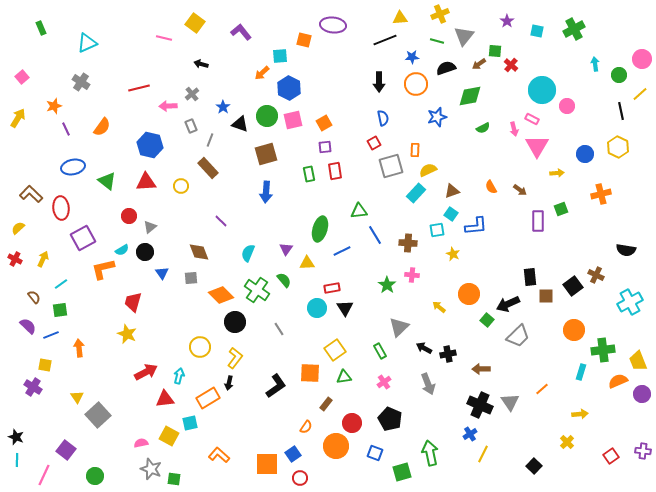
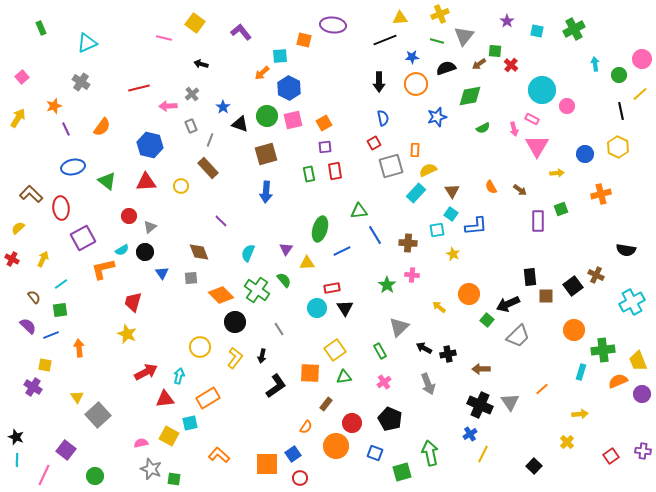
brown triangle at (452, 191): rotated 42 degrees counterclockwise
red cross at (15, 259): moved 3 px left
cyan cross at (630, 302): moved 2 px right
black arrow at (229, 383): moved 33 px right, 27 px up
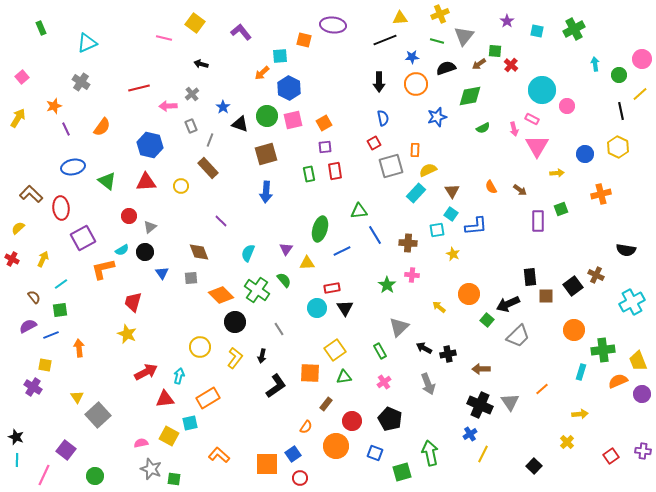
purple semicircle at (28, 326): rotated 72 degrees counterclockwise
red circle at (352, 423): moved 2 px up
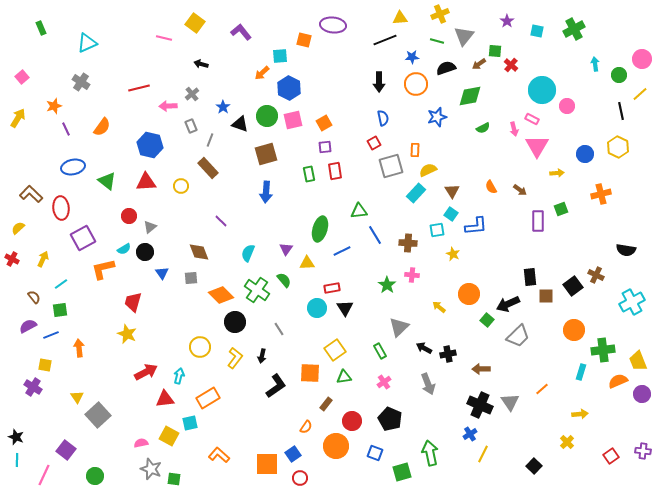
cyan semicircle at (122, 250): moved 2 px right, 1 px up
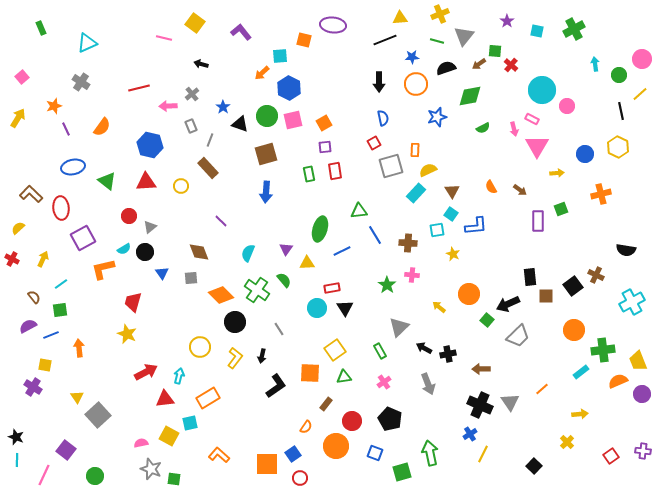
cyan rectangle at (581, 372): rotated 35 degrees clockwise
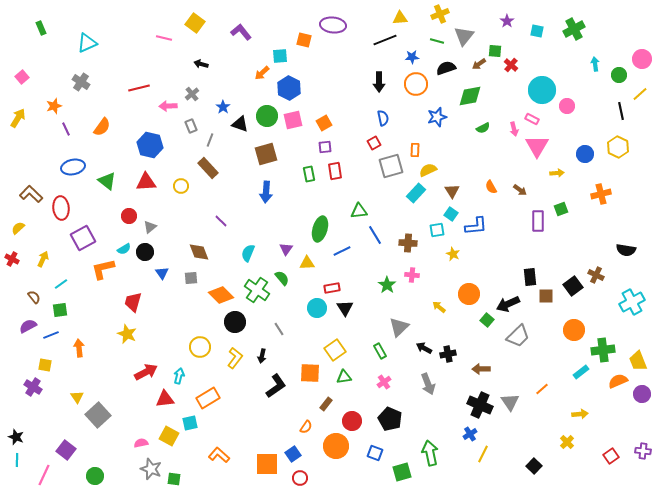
green semicircle at (284, 280): moved 2 px left, 2 px up
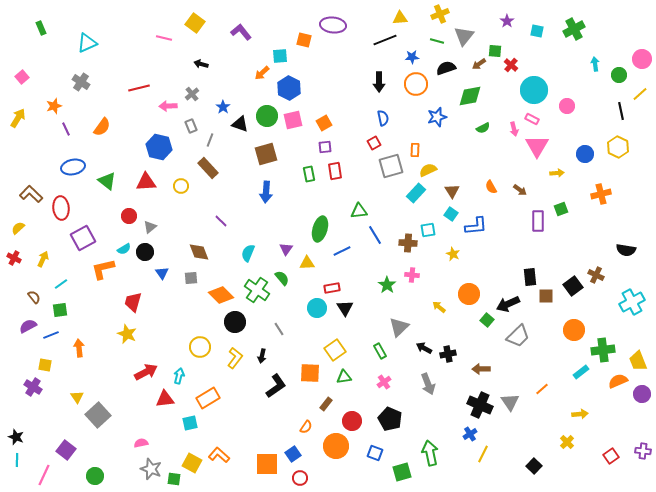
cyan circle at (542, 90): moved 8 px left
blue hexagon at (150, 145): moved 9 px right, 2 px down
cyan square at (437, 230): moved 9 px left
red cross at (12, 259): moved 2 px right, 1 px up
yellow square at (169, 436): moved 23 px right, 27 px down
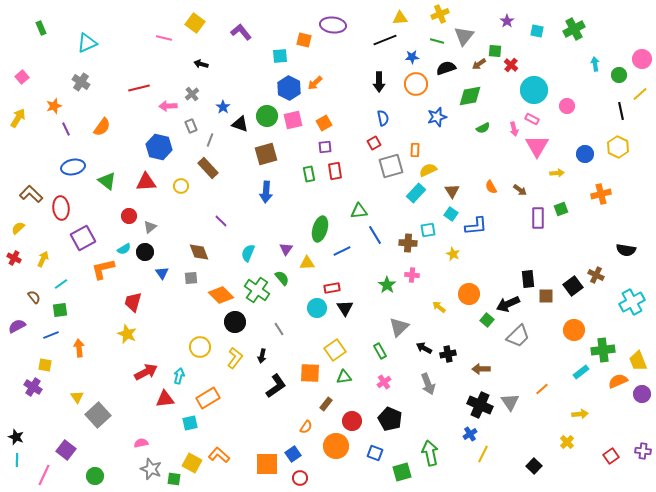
orange arrow at (262, 73): moved 53 px right, 10 px down
purple rectangle at (538, 221): moved 3 px up
black rectangle at (530, 277): moved 2 px left, 2 px down
purple semicircle at (28, 326): moved 11 px left
